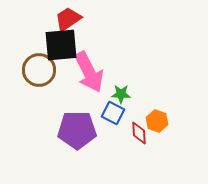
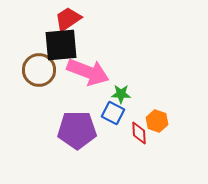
pink arrow: moved 1 px left; rotated 42 degrees counterclockwise
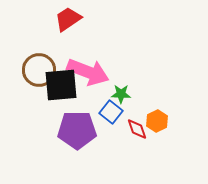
black square: moved 40 px down
blue square: moved 2 px left, 1 px up; rotated 10 degrees clockwise
orange hexagon: rotated 15 degrees clockwise
red diamond: moved 2 px left, 4 px up; rotated 15 degrees counterclockwise
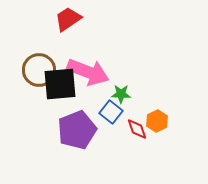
black square: moved 1 px left, 1 px up
purple pentagon: rotated 21 degrees counterclockwise
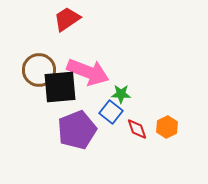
red trapezoid: moved 1 px left
black square: moved 3 px down
orange hexagon: moved 10 px right, 6 px down
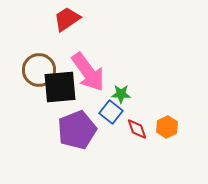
pink arrow: rotated 33 degrees clockwise
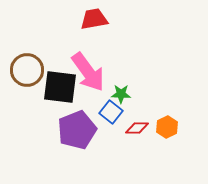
red trapezoid: moved 27 px right; rotated 24 degrees clockwise
brown circle: moved 12 px left
black square: rotated 12 degrees clockwise
red diamond: moved 1 px up; rotated 70 degrees counterclockwise
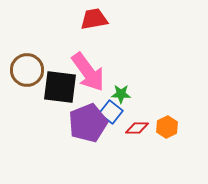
purple pentagon: moved 11 px right, 7 px up
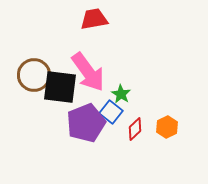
brown circle: moved 7 px right, 5 px down
green star: rotated 30 degrees clockwise
purple pentagon: moved 2 px left
red diamond: moved 2 px left, 1 px down; rotated 45 degrees counterclockwise
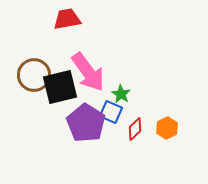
red trapezoid: moved 27 px left
black square: rotated 21 degrees counterclockwise
blue square: rotated 15 degrees counterclockwise
purple pentagon: rotated 18 degrees counterclockwise
orange hexagon: moved 1 px down
